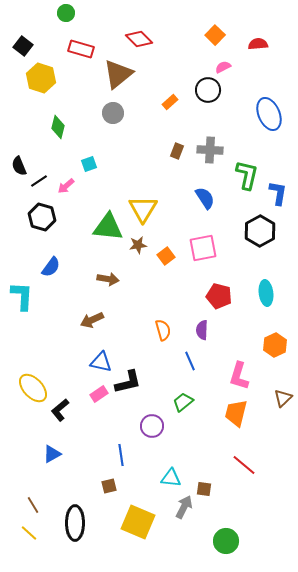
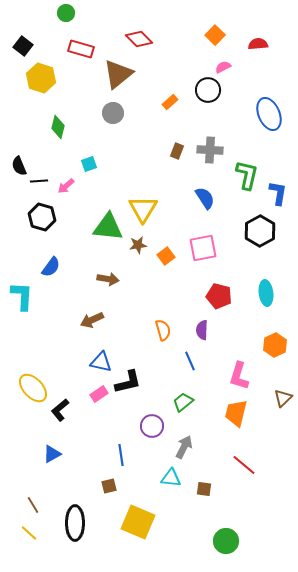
black line at (39, 181): rotated 30 degrees clockwise
gray arrow at (184, 507): moved 60 px up
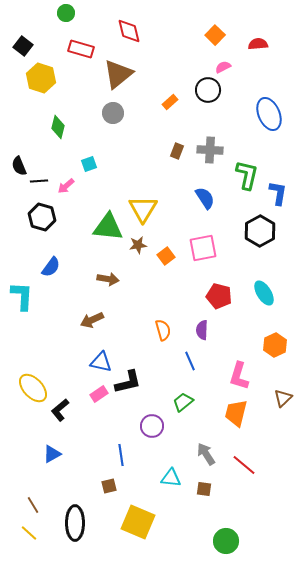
red diamond at (139, 39): moved 10 px left, 8 px up; rotated 32 degrees clockwise
cyan ellipse at (266, 293): moved 2 px left; rotated 25 degrees counterclockwise
gray arrow at (184, 447): moved 22 px right, 7 px down; rotated 60 degrees counterclockwise
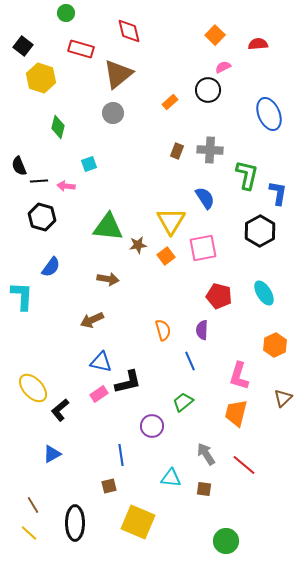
pink arrow at (66, 186): rotated 48 degrees clockwise
yellow triangle at (143, 209): moved 28 px right, 12 px down
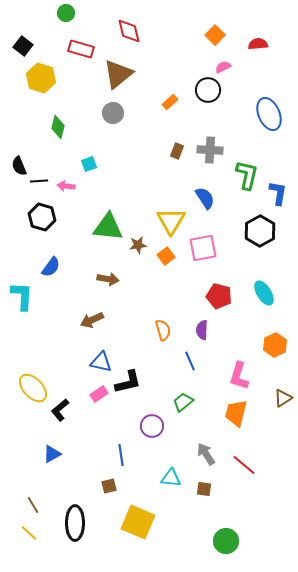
brown triangle at (283, 398): rotated 12 degrees clockwise
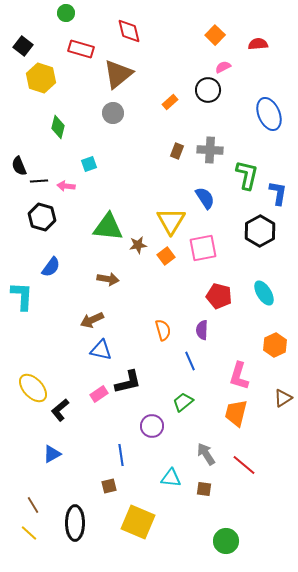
blue triangle at (101, 362): moved 12 px up
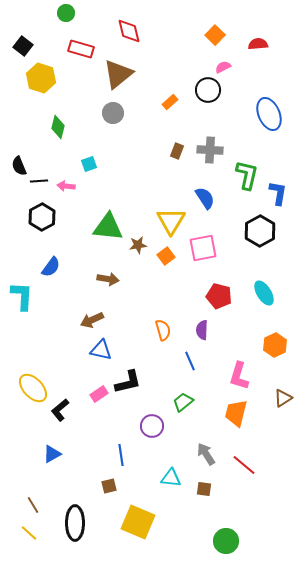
black hexagon at (42, 217): rotated 16 degrees clockwise
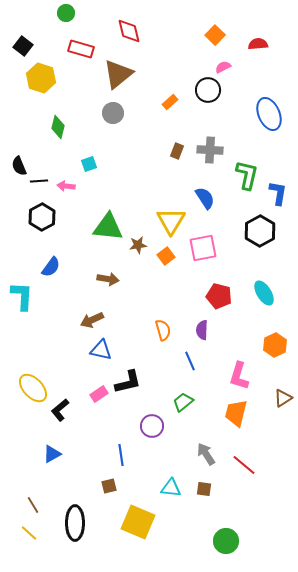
cyan triangle at (171, 478): moved 10 px down
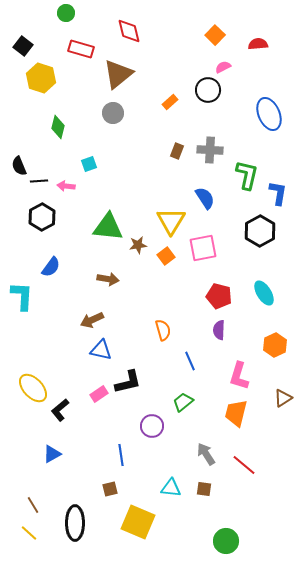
purple semicircle at (202, 330): moved 17 px right
brown square at (109, 486): moved 1 px right, 3 px down
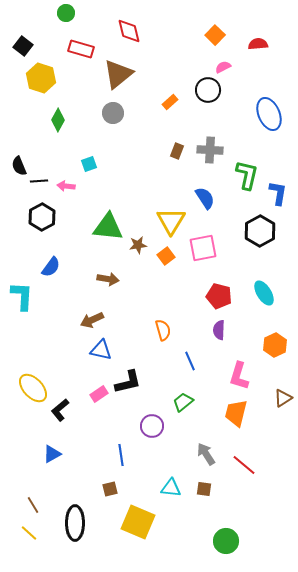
green diamond at (58, 127): moved 7 px up; rotated 15 degrees clockwise
